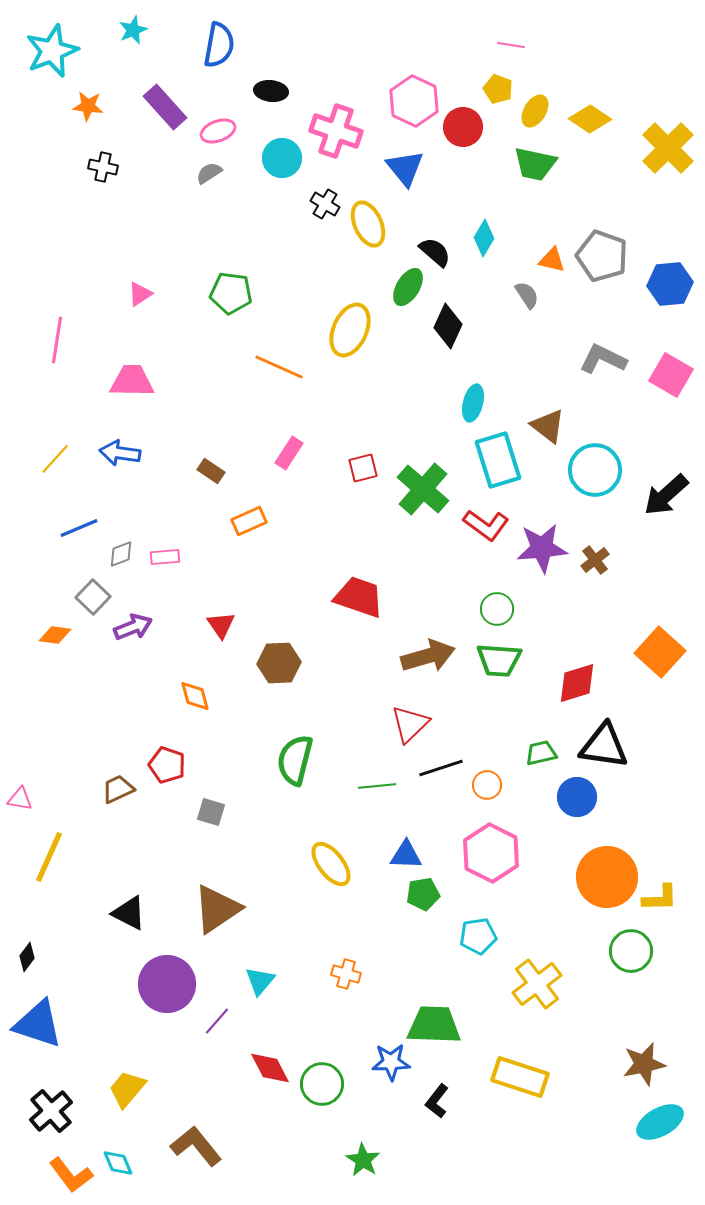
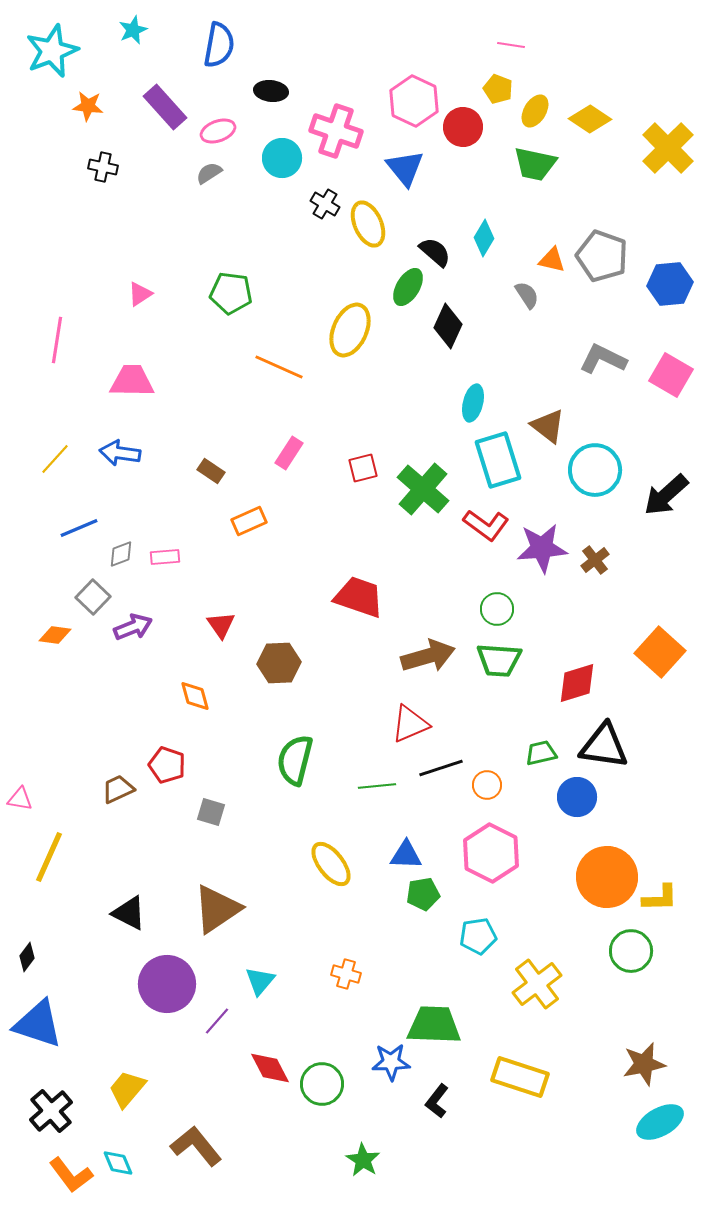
red triangle at (410, 724): rotated 21 degrees clockwise
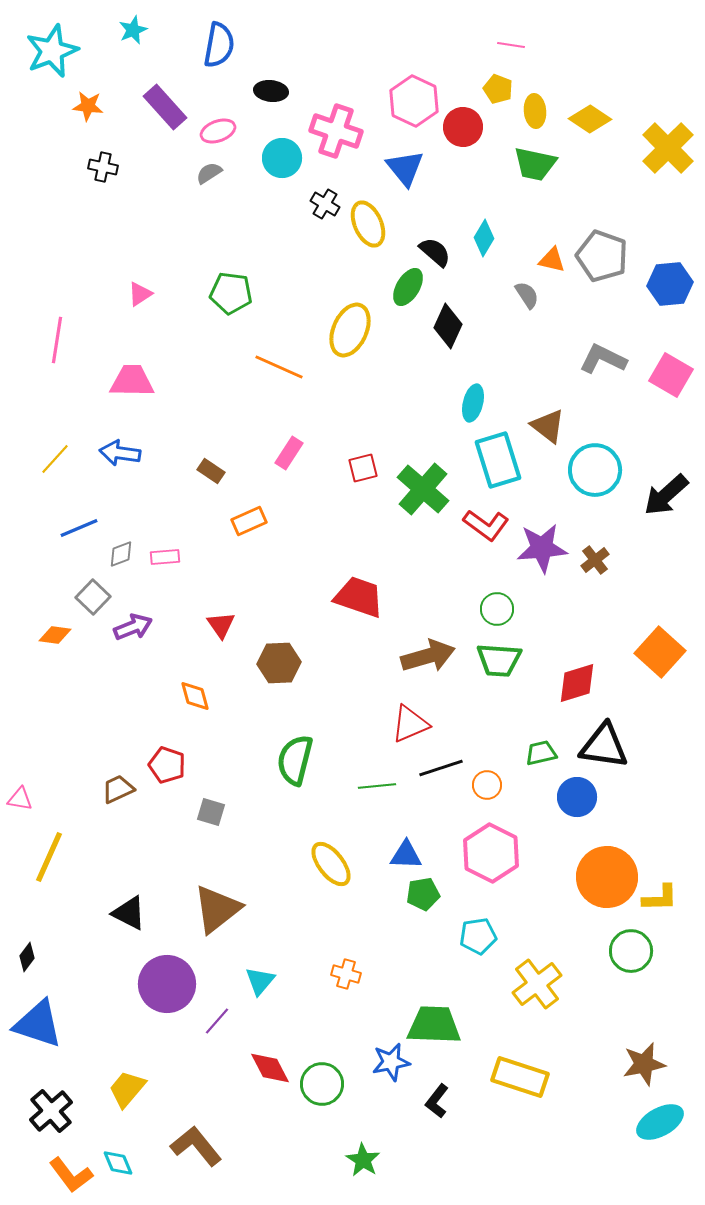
yellow ellipse at (535, 111): rotated 36 degrees counterclockwise
brown triangle at (217, 909): rotated 4 degrees counterclockwise
blue star at (391, 1062): rotated 9 degrees counterclockwise
